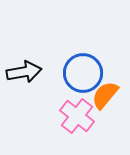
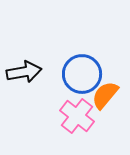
blue circle: moved 1 px left, 1 px down
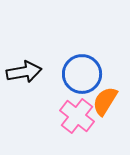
orange semicircle: moved 6 px down; rotated 8 degrees counterclockwise
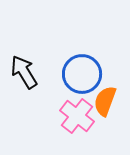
black arrow: rotated 112 degrees counterclockwise
orange semicircle: rotated 12 degrees counterclockwise
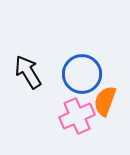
black arrow: moved 4 px right
pink cross: rotated 28 degrees clockwise
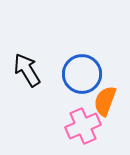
black arrow: moved 1 px left, 2 px up
pink cross: moved 6 px right, 10 px down
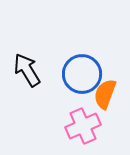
orange semicircle: moved 7 px up
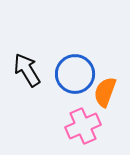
blue circle: moved 7 px left
orange semicircle: moved 2 px up
